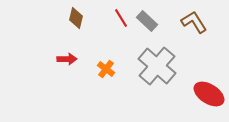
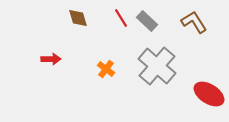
brown diamond: moved 2 px right; rotated 30 degrees counterclockwise
red arrow: moved 16 px left
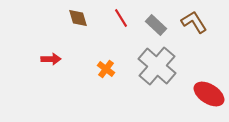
gray rectangle: moved 9 px right, 4 px down
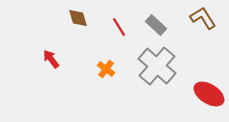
red line: moved 2 px left, 9 px down
brown L-shape: moved 9 px right, 4 px up
red arrow: rotated 126 degrees counterclockwise
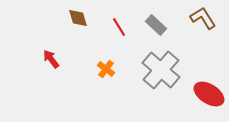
gray cross: moved 4 px right, 4 px down
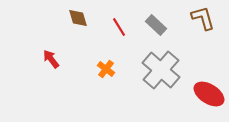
brown L-shape: rotated 16 degrees clockwise
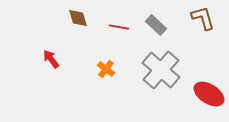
red line: rotated 48 degrees counterclockwise
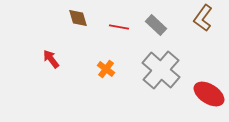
brown L-shape: rotated 128 degrees counterclockwise
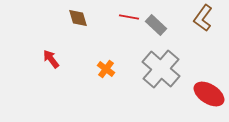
red line: moved 10 px right, 10 px up
gray cross: moved 1 px up
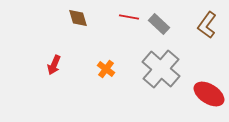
brown L-shape: moved 4 px right, 7 px down
gray rectangle: moved 3 px right, 1 px up
red arrow: moved 3 px right, 6 px down; rotated 120 degrees counterclockwise
